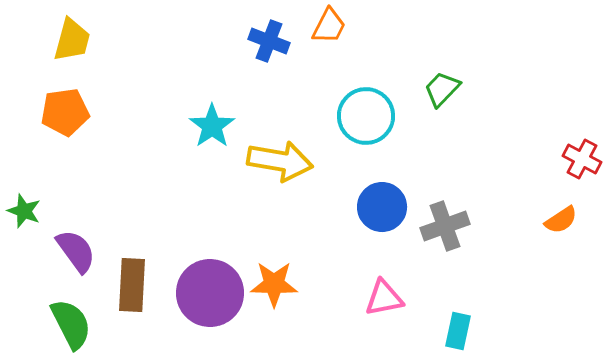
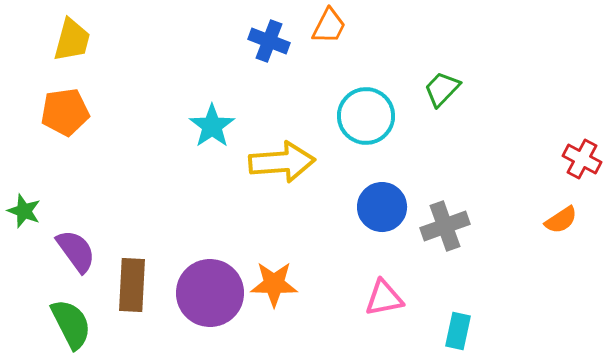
yellow arrow: moved 2 px right, 1 px down; rotated 14 degrees counterclockwise
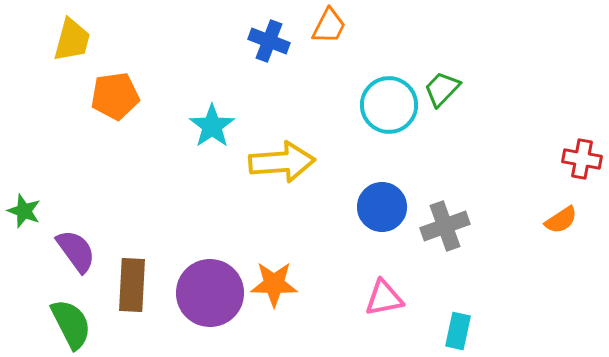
orange pentagon: moved 50 px right, 16 px up
cyan circle: moved 23 px right, 11 px up
red cross: rotated 18 degrees counterclockwise
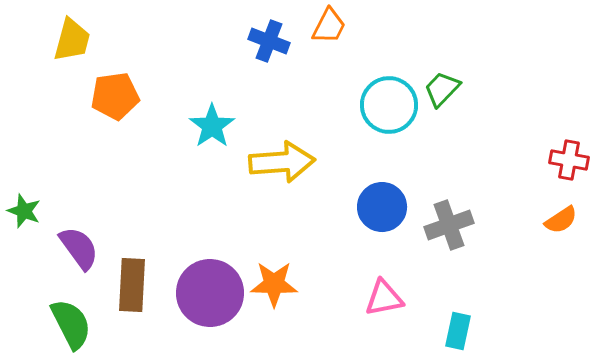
red cross: moved 13 px left, 1 px down
gray cross: moved 4 px right, 1 px up
purple semicircle: moved 3 px right, 3 px up
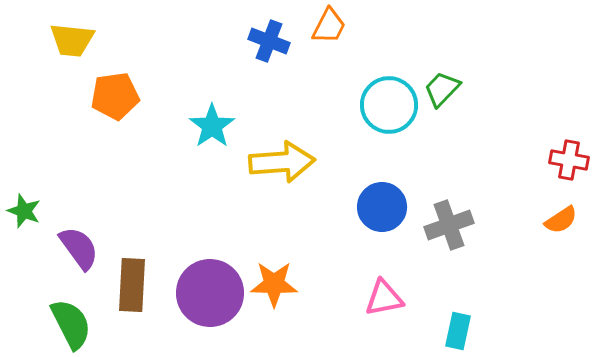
yellow trapezoid: rotated 81 degrees clockwise
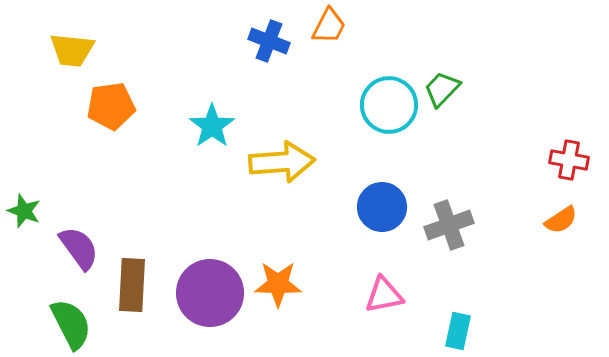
yellow trapezoid: moved 10 px down
orange pentagon: moved 4 px left, 10 px down
orange star: moved 4 px right
pink triangle: moved 3 px up
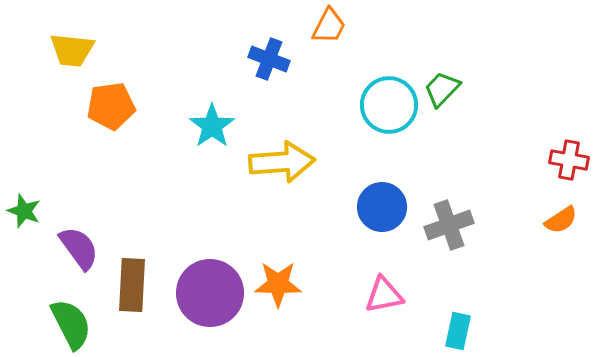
blue cross: moved 18 px down
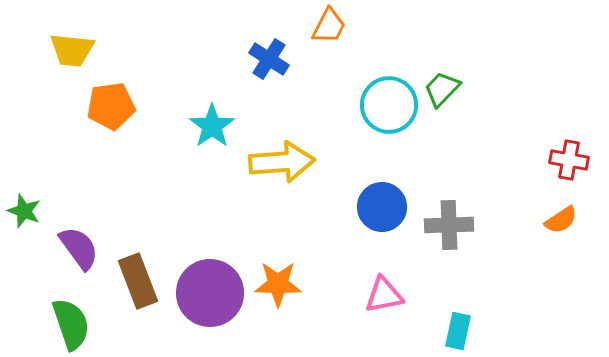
blue cross: rotated 12 degrees clockwise
gray cross: rotated 18 degrees clockwise
brown rectangle: moved 6 px right, 4 px up; rotated 24 degrees counterclockwise
green semicircle: rotated 8 degrees clockwise
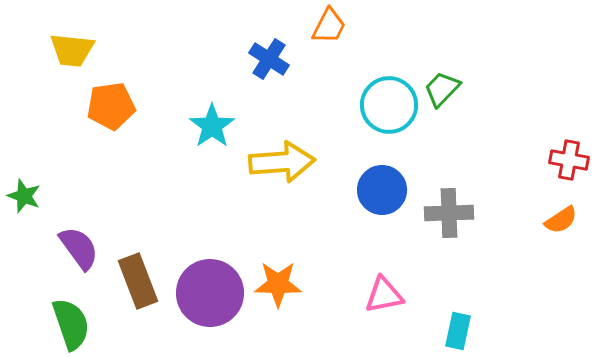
blue circle: moved 17 px up
green star: moved 15 px up
gray cross: moved 12 px up
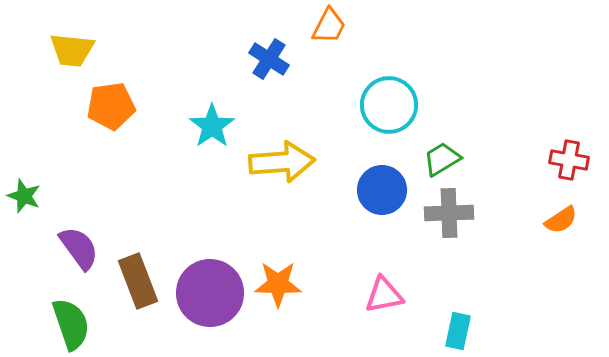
green trapezoid: moved 70 px down; rotated 15 degrees clockwise
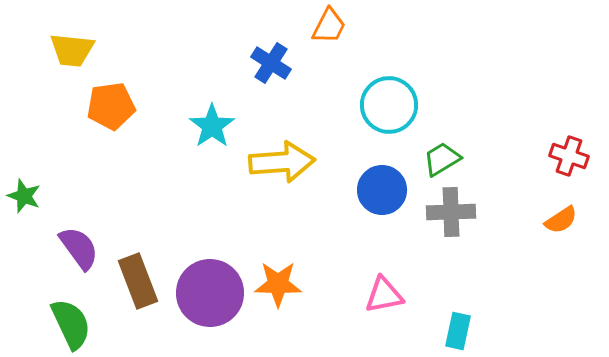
blue cross: moved 2 px right, 4 px down
red cross: moved 4 px up; rotated 9 degrees clockwise
gray cross: moved 2 px right, 1 px up
green semicircle: rotated 6 degrees counterclockwise
